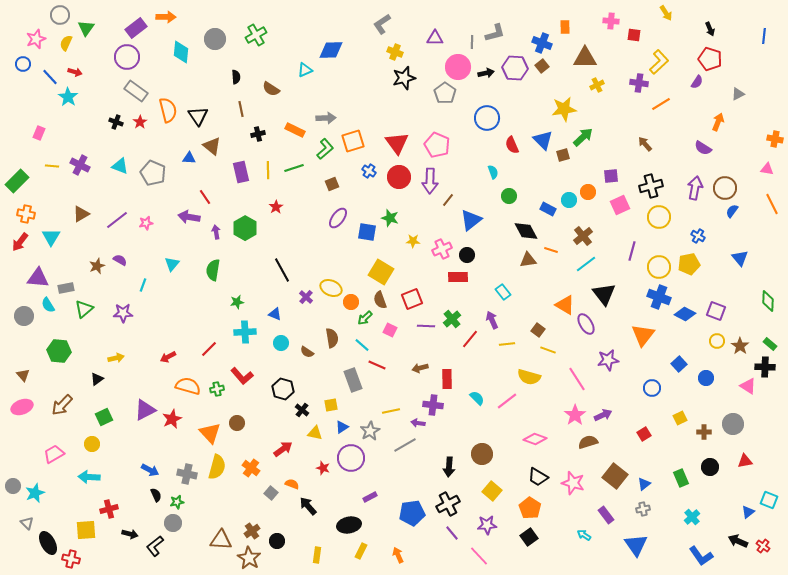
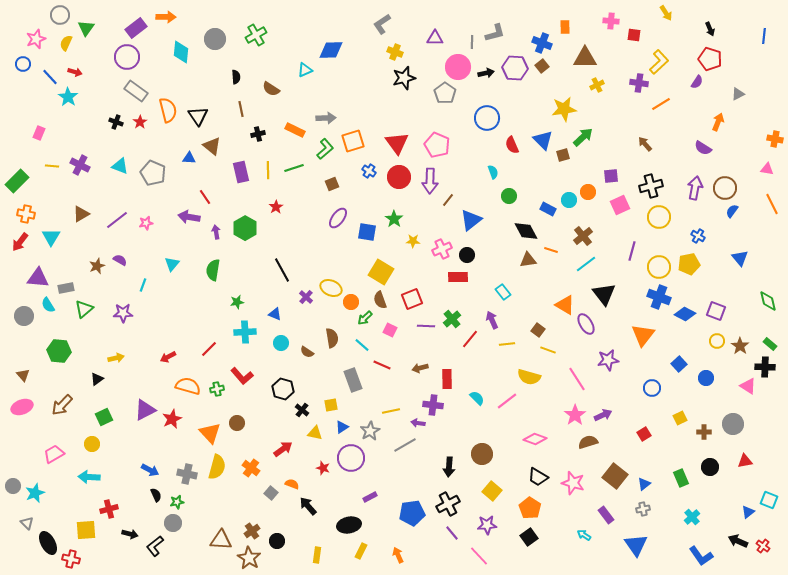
green star at (390, 218): moved 4 px right, 1 px down; rotated 18 degrees clockwise
green diamond at (768, 301): rotated 15 degrees counterclockwise
red line at (377, 365): moved 5 px right
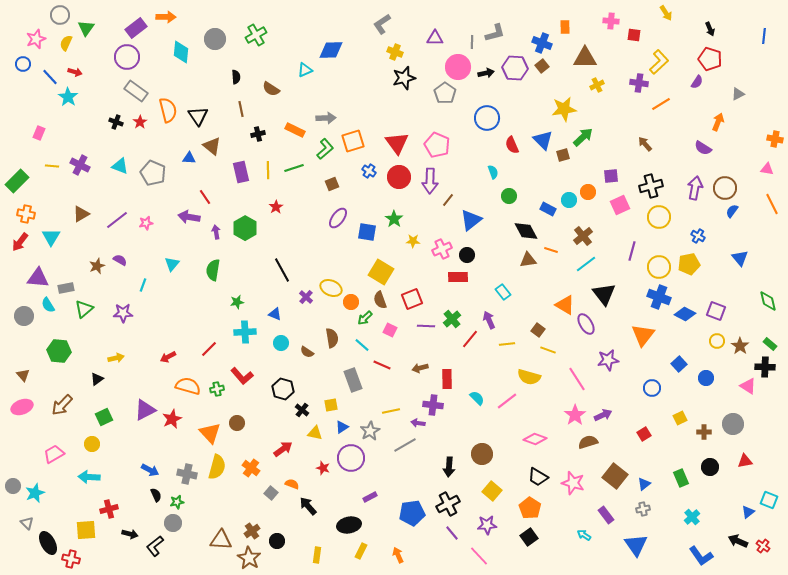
purple arrow at (492, 320): moved 3 px left
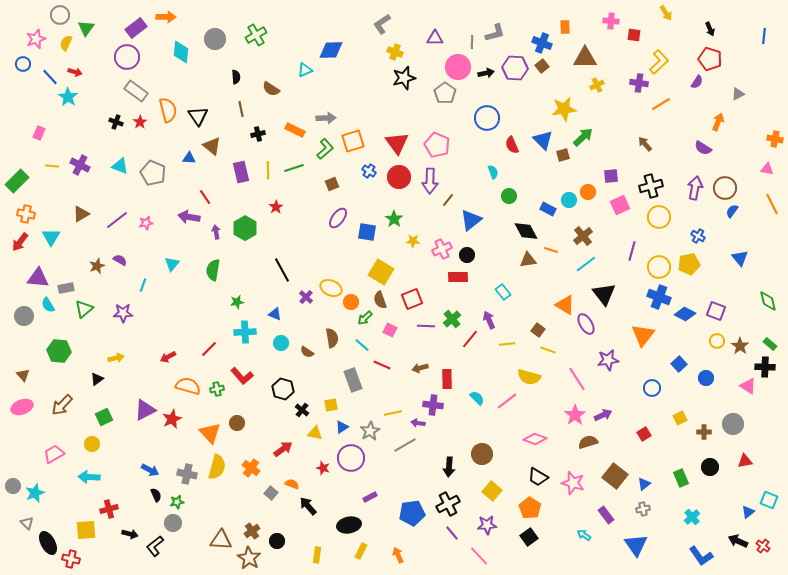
yellow line at (391, 411): moved 2 px right, 2 px down
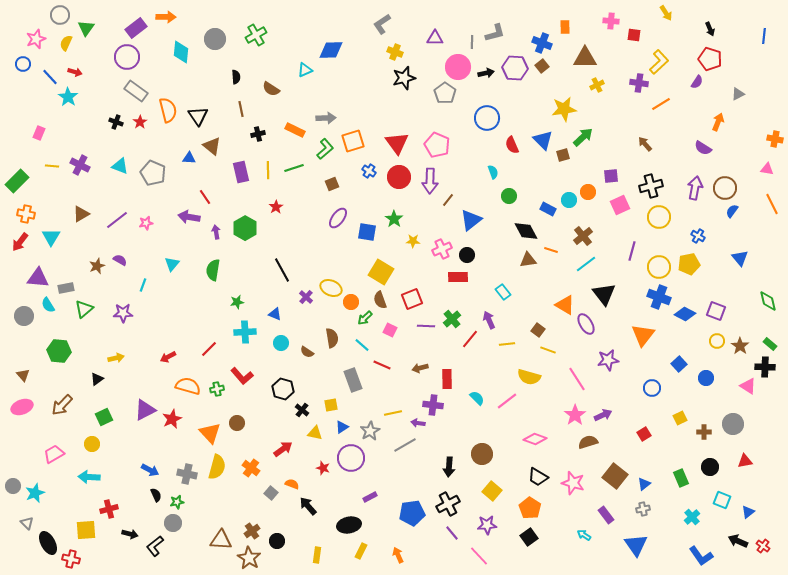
cyan square at (769, 500): moved 47 px left
